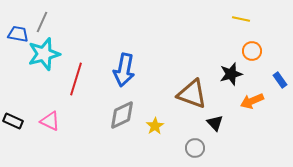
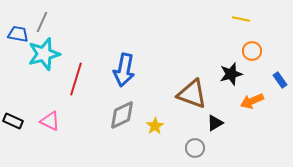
black triangle: rotated 42 degrees clockwise
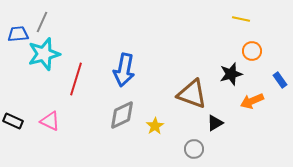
blue trapezoid: rotated 15 degrees counterclockwise
gray circle: moved 1 px left, 1 px down
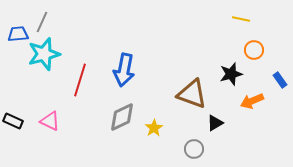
orange circle: moved 2 px right, 1 px up
red line: moved 4 px right, 1 px down
gray diamond: moved 2 px down
yellow star: moved 1 px left, 2 px down
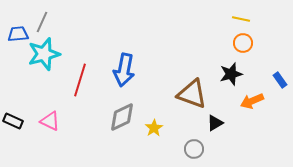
orange circle: moved 11 px left, 7 px up
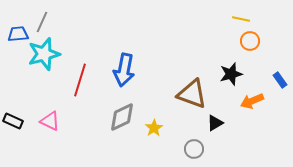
orange circle: moved 7 px right, 2 px up
